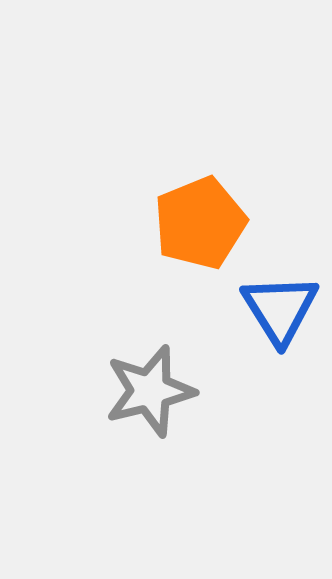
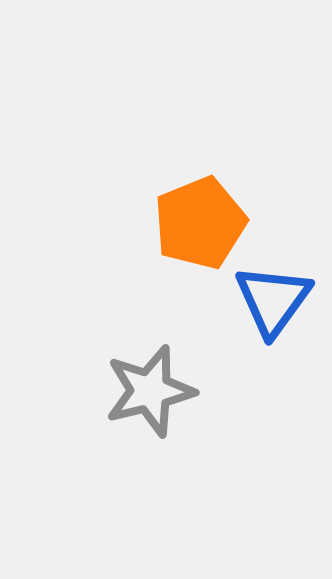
blue triangle: moved 7 px left, 9 px up; rotated 8 degrees clockwise
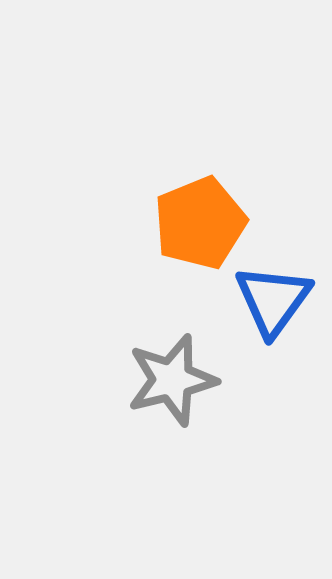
gray star: moved 22 px right, 11 px up
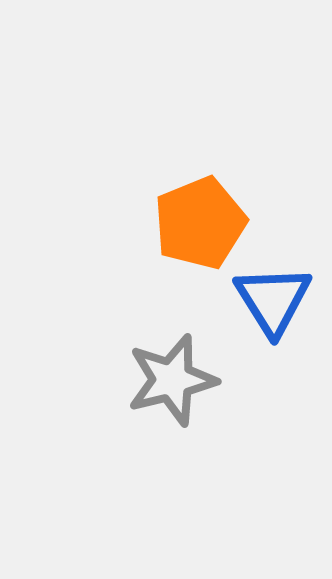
blue triangle: rotated 8 degrees counterclockwise
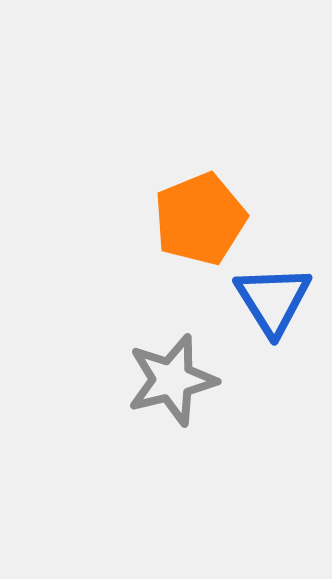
orange pentagon: moved 4 px up
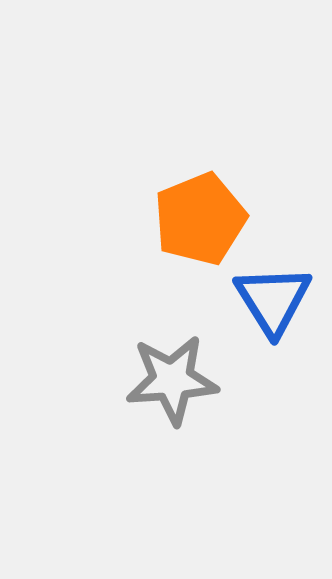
gray star: rotated 10 degrees clockwise
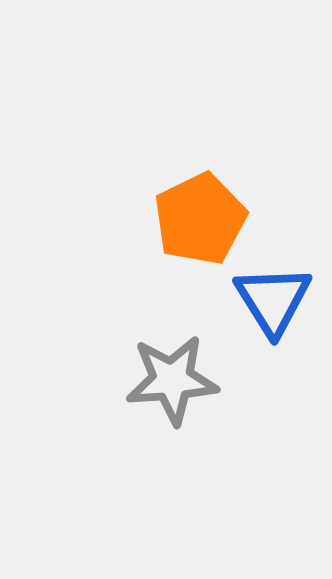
orange pentagon: rotated 4 degrees counterclockwise
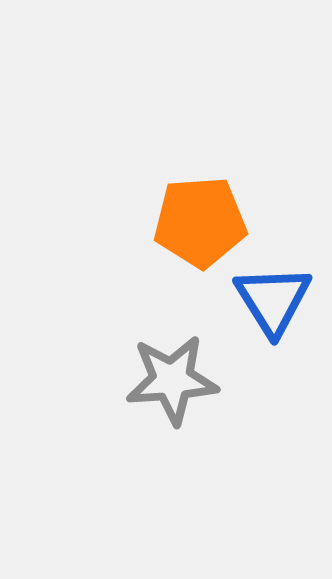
orange pentagon: moved 3 px down; rotated 22 degrees clockwise
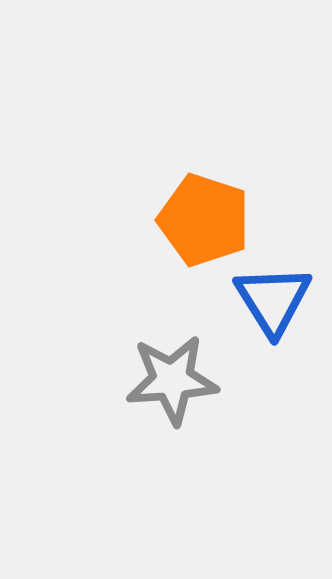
orange pentagon: moved 4 px right, 2 px up; rotated 22 degrees clockwise
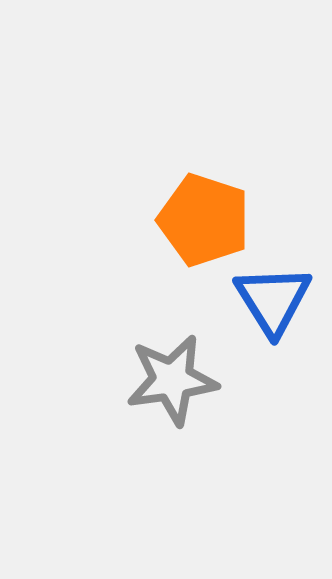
gray star: rotated 4 degrees counterclockwise
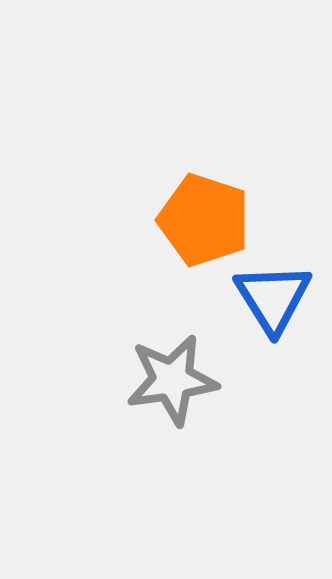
blue triangle: moved 2 px up
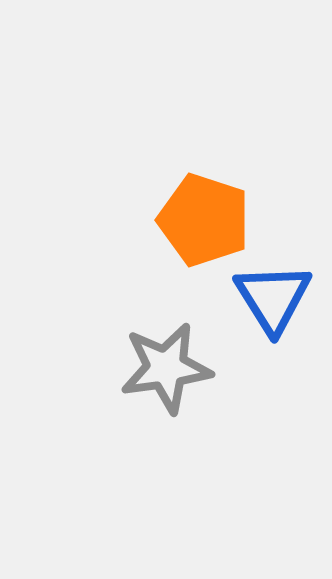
gray star: moved 6 px left, 12 px up
